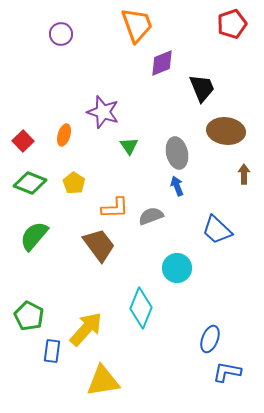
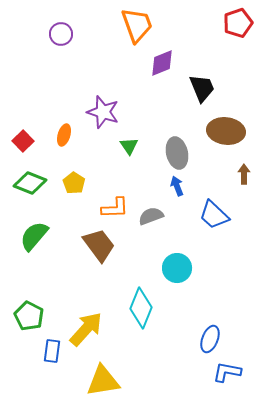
red pentagon: moved 6 px right, 1 px up
blue trapezoid: moved 3 px left, 15 px up
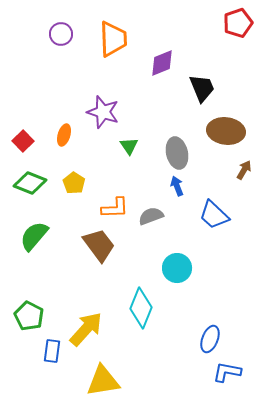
orange trapezoid: moved 24 px left, 14 px down; rotated 18 degrees clockwise
brown arrow: moved 4 px up; rotated 30 degrees clockwise
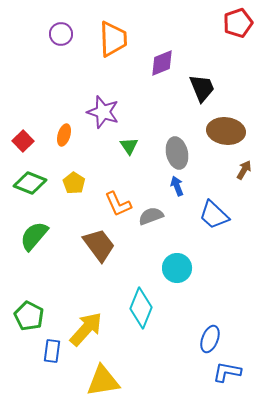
orange L-shape: moved 3 px right, 4 px up; rotated 68 degrees clockwise
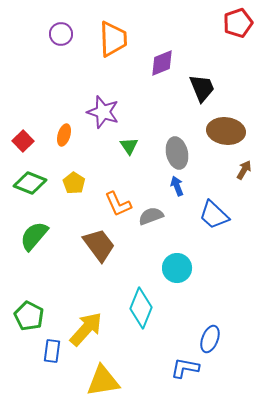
blue L-shape: moved 42 px left, 4 px up
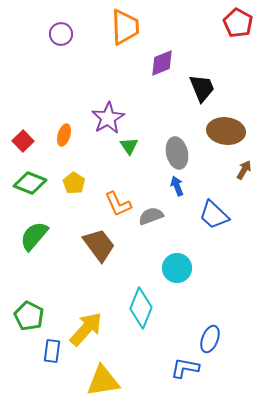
red pentagon: rotated 24 degrees counterclockwise
orange trapezoid: moved 12 px right, 12 px up
purple star: moved 5 px right, 6 px down; rotated 24 degrees clockwise
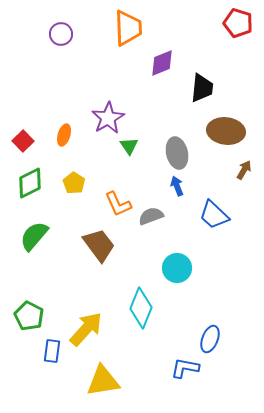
red pentagon: rotated 12 degrees counterclockwise
orange trapezoid: moved 3 px right, 1 px down
black trapezoid: rotated 28 degrees clockwise
green diamond: rotated 48 degrees counterclockwise
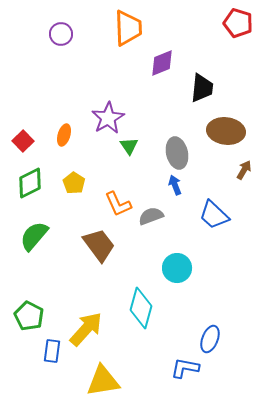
blue arrow: moved 2 px left, 1 px up
cyan diamond: rotated 6 degrees counterclockwise
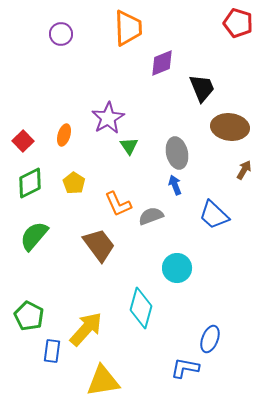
black trapezoid: rotated 28 degrees counterclockwise
brown ellipse: moved 4 px right, 4 px up
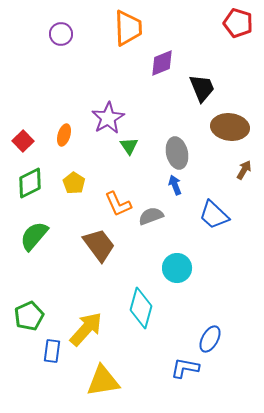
green pentagon: rotated 20 degrees clockwise
blue ellipse: rotated 8 degrees clockwise
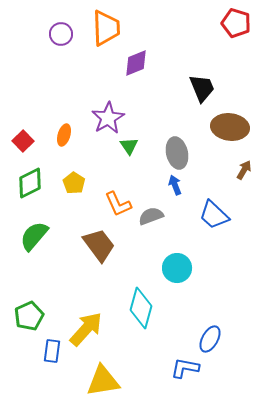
red pentagon: moved 2 px left
orange trapezoid: moved 22 px left
purple diamond: moved 26 px left
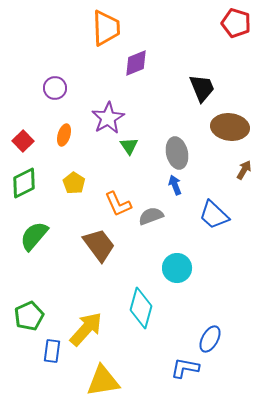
purple circle: moved 6 px left, 54 px down
green diamond: moved 6 px left
